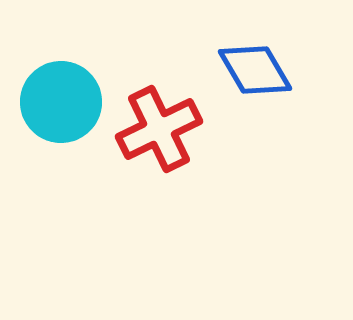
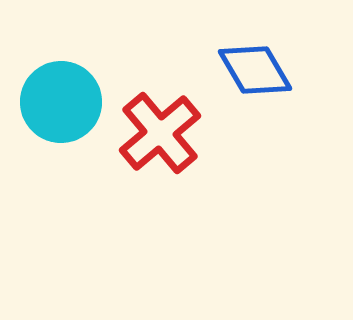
red cross: moved 1 px right, 4 px down; rotated 14 degrees counterclockwise
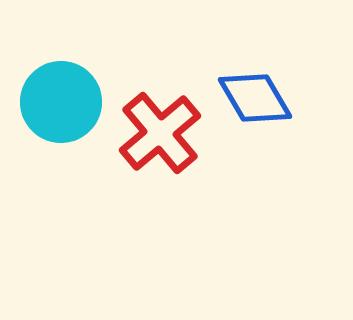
blue diamond: moved 28 px down
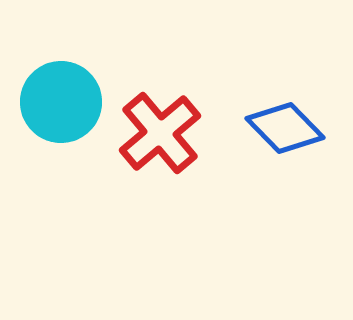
blue diamond: moved 30 px right, 30 px down; rotated 14 degrees counterclockwise
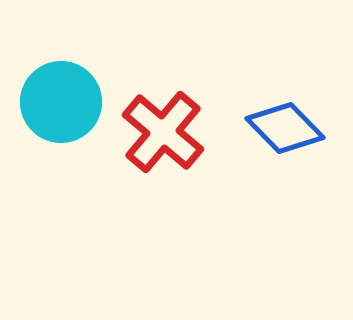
red cross: moved 3 px right, 1 px up; rotated 10 degrees counterclockwise
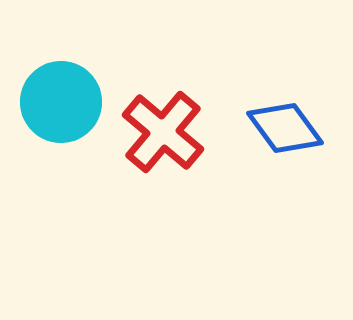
blue diamond: rotated 8 degrees clockwise
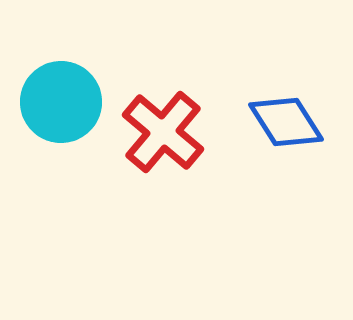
blue diamond: moved 1 px right, 6 px up; rotated 4 degrees clockwise
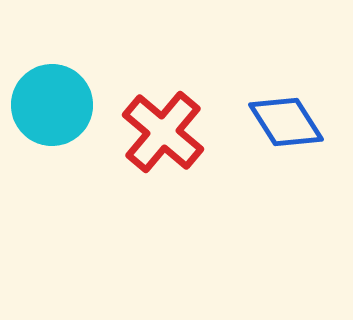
cyan circle: moved 9 px left, 3 px down
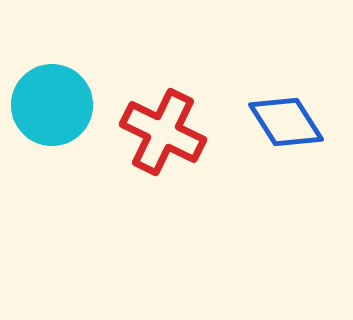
red cross: rotated 14 degrees counterclockwise
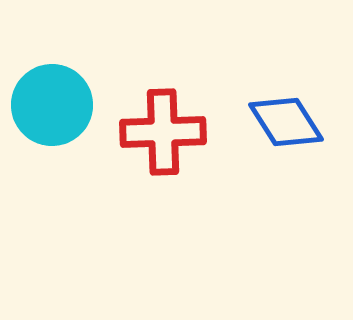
red cross: rotated 28 degrees counterclockwise
